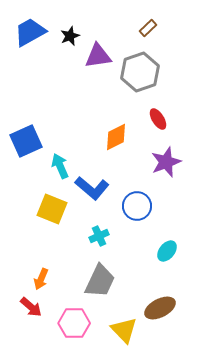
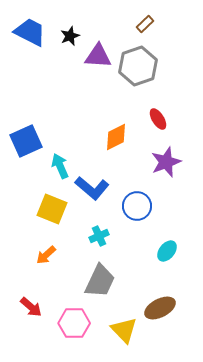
brown rectangle: moved 3 px left, 4 px up
blue trapezoid: rotated 56 degrees clockwise
purple triangle: rotated 12 degrees clockwise
gray hexagon: moved 2 px left, 6 px up
orange arrow: moved 5 px right, 24 px up; rotated 25 degrees clockwise
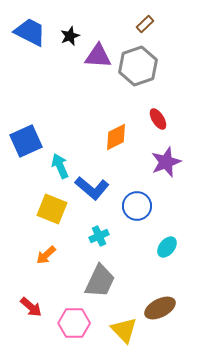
cyan ellipse: moved 4 px up
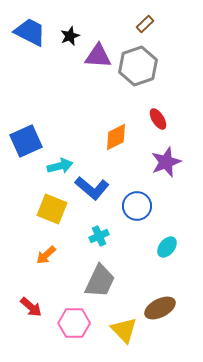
cyan arrow: rotated 100 degrees clockwise
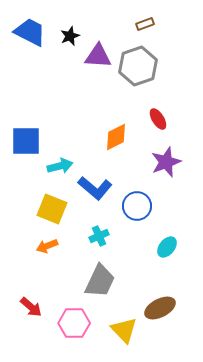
brown rectangle: rotated 24 degrees clockwise
blue square: rotated 24 degrees clockwise
blue L-shape: moved 3 px right
orange arrow: moved 1 px right, 9 px up; rotated 20 degrees clockwise
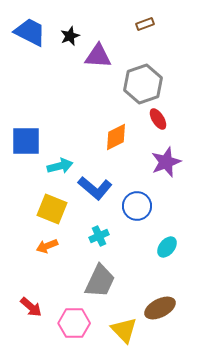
gray hexagon: moved 5 px right, 18 px down
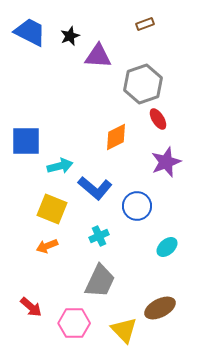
cyan ellipse: rotated 10 degrees clockwise
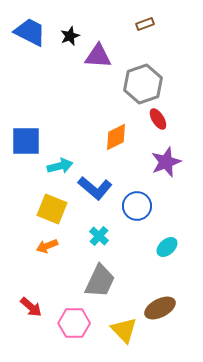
cyan cross: rotated 24 degrees counterclockwise
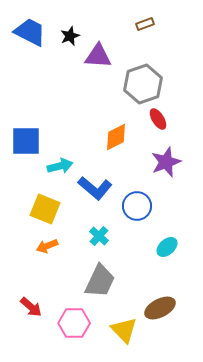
yellow square: moved 7 px left
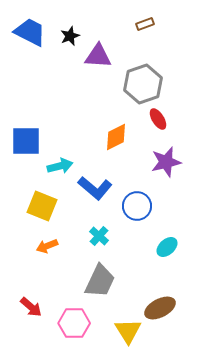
purple star: rotated 8 degrees clockwise
yellow square: moved 3 px left, 3 px up
yellow triangle: moved 4 px right, 1 px down; rotated 12 degrees clockwise
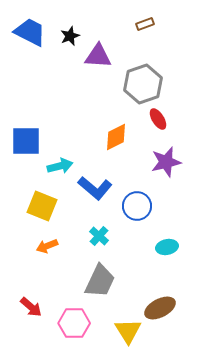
cyan ellipse: rotated 30 degrees clockwise
